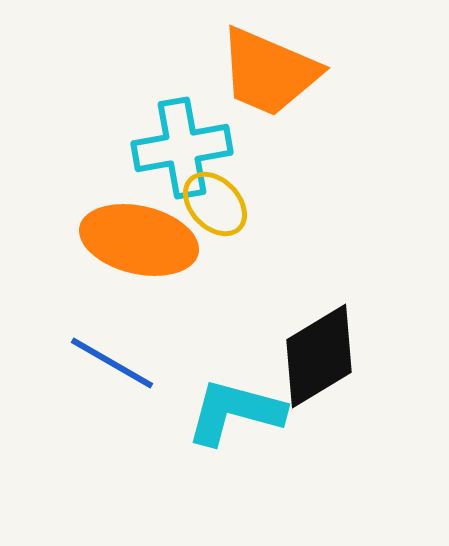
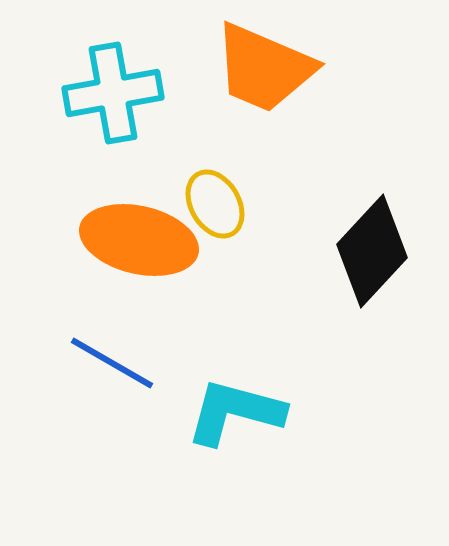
orange trapezoid: moved 5 px left, 4 px up
cyan cross: moved 69 px left, 55 px up
yellow ellipse: rotated 14 degrees clockwise
black diamond: moved 53 px right, 105 px up; rotated 16 degrees counterclockwise
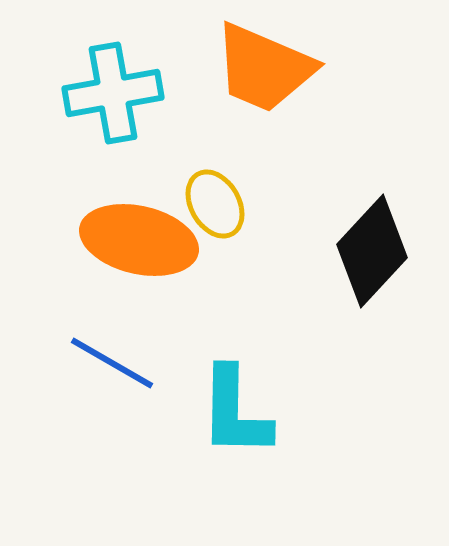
cyan L-shape: rotated 104 degrees counterclockwise
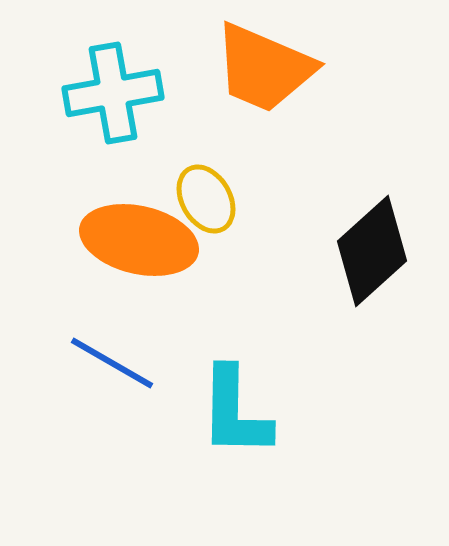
yellow ellipse: moved 9 px left, 5 px up
black diamond: rotated 5 degrees clockwise
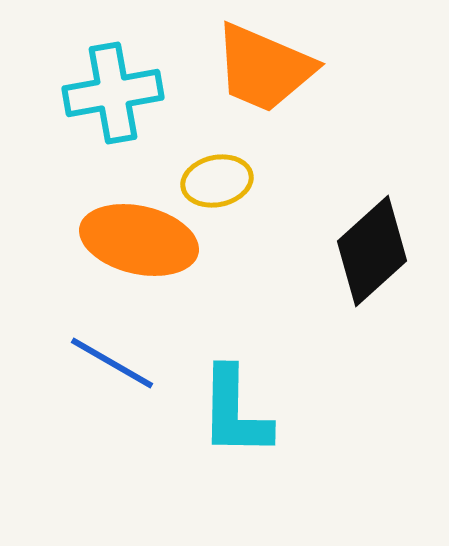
yellow ellipse: moved 11 px right, 18 px up; rotated 72 degrees counterclockwise
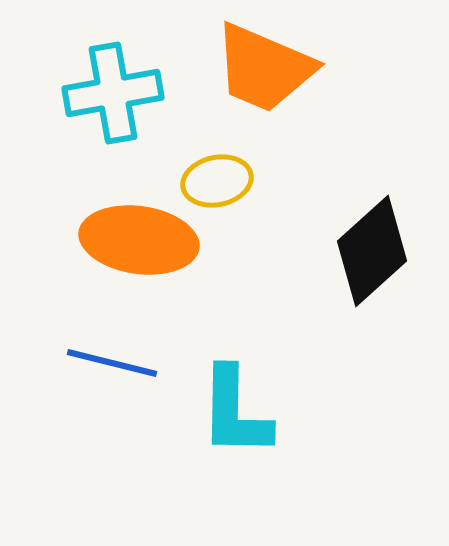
orange ellipse: rotated 5 degrees counterclockwise
blue line: rotated 16 degrees counterclockwise
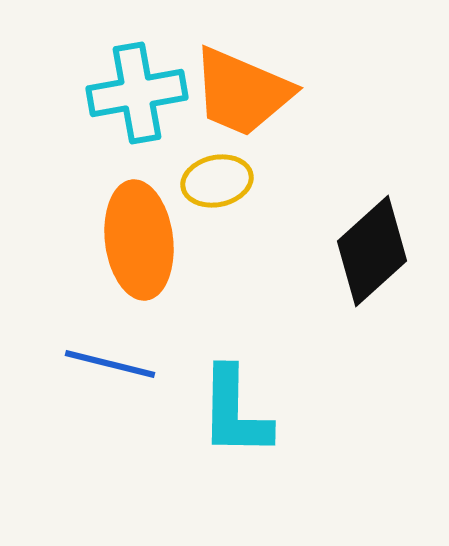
orange trapezoid: moved 22 px left, 24 px down
cyan cross: moved 24 px right
orange ellipse: rotated 75 degrees clockwise
blue line: moved 2 px left, 1 px down
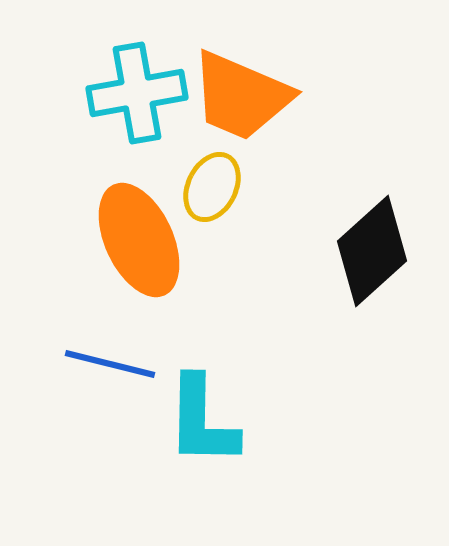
orange trapezoid: moved 1 px left, 4 px down
yellow ellipse: moved 5 px left, 6 px down; rotated 52 degrees counterclockwise
orange ellipse: rotated 18 degrees counterclockwise
cyan L-shape: moved 33 px left, 9 px down
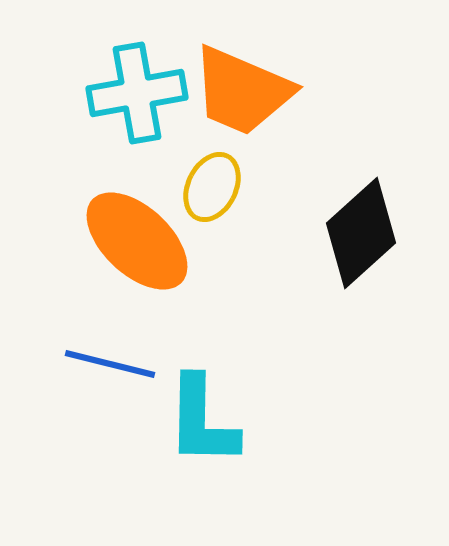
orange trapezoid: moved 1 px right, 5 px up
orange ellipse: moved 2 px left, 1 px down; rotated 22 degrees counterclockwise
black diamond: moved 11 px left, 18 px up
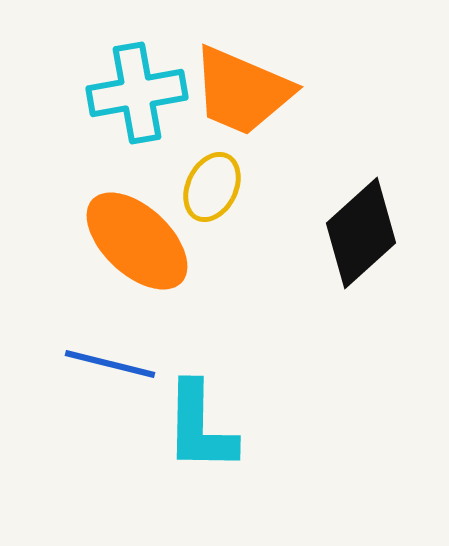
cyan L-shape: moved 2 px left, 6 px down
